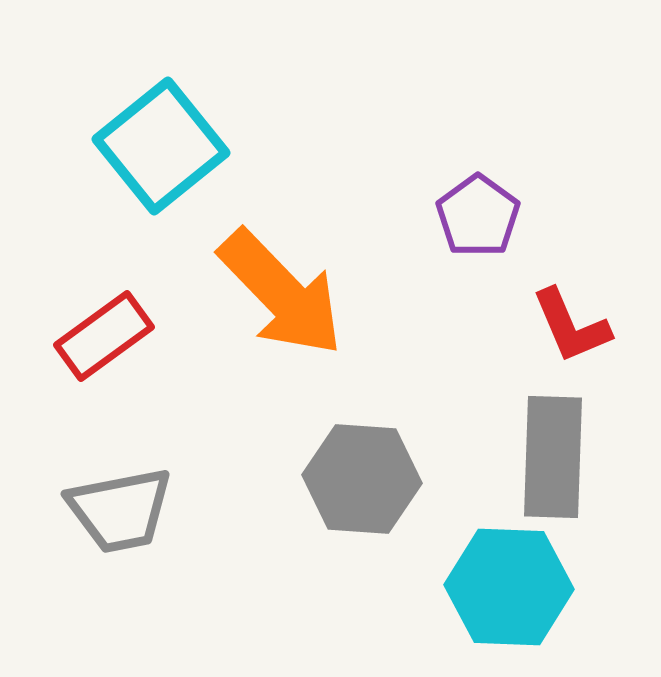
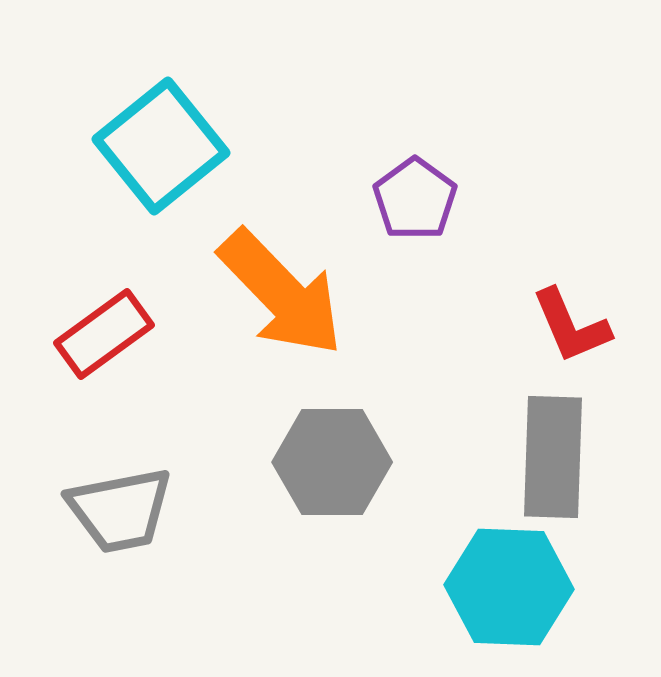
purple pentagon: moved 63 px left, 17 px up
red rectangle: moved 2 px up
gray hexagon: moved 30 px left, 17 px up; rotated 4 degrees counterclockwise
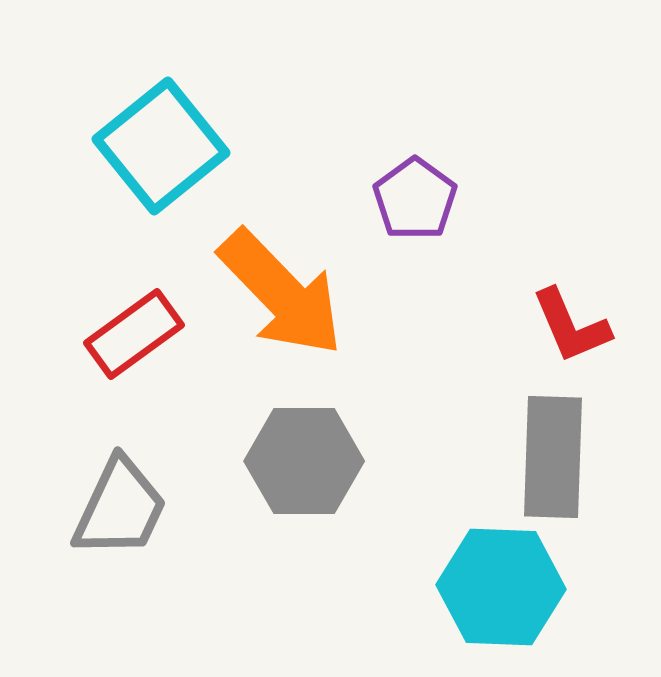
red rectangle: moved 30 px right
gray hexagon: moved 28 px left, 1 px up
gray trapezoid: moved 2 px up; rotated 54 degrees counterclockwise
cyan hexagon: moved 8 px left
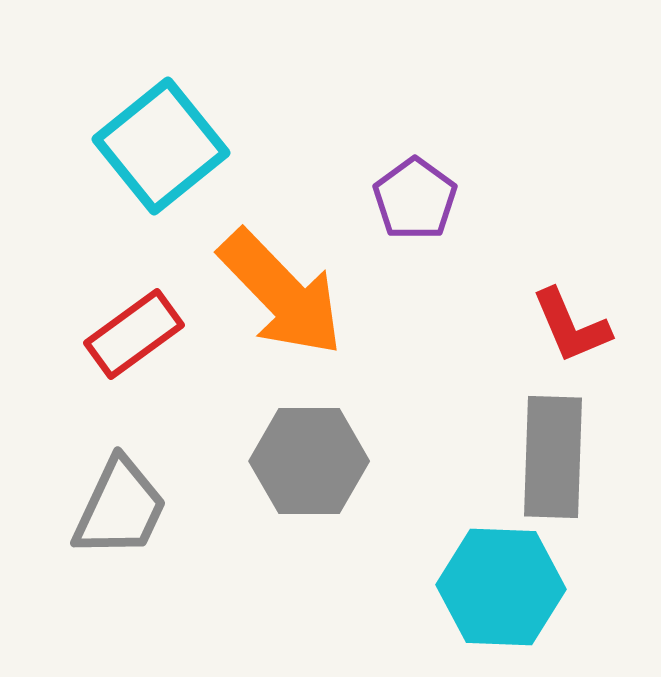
gray hexagon: moved 5 px right
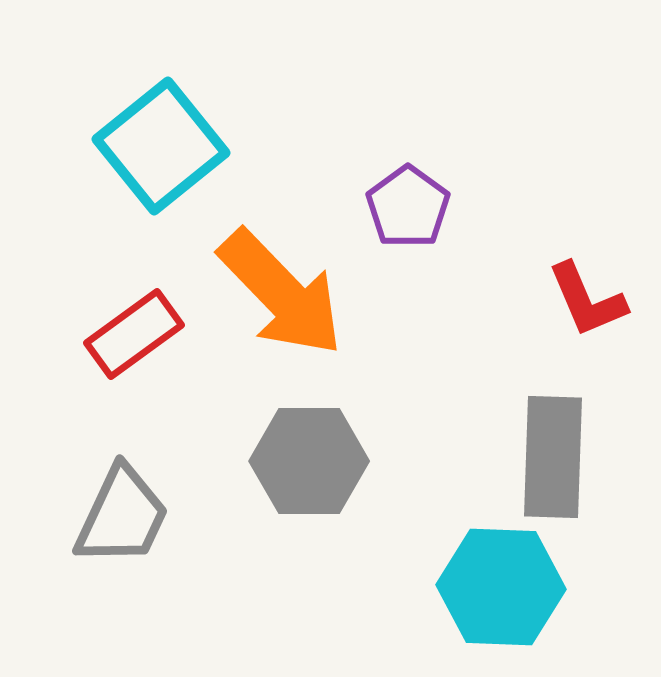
purple pentagon: moved 7 px left, 8 px down
red L-shape: moved 16 px right, 26 px up
gray trapezoid: moved 2 px right, 8 px down
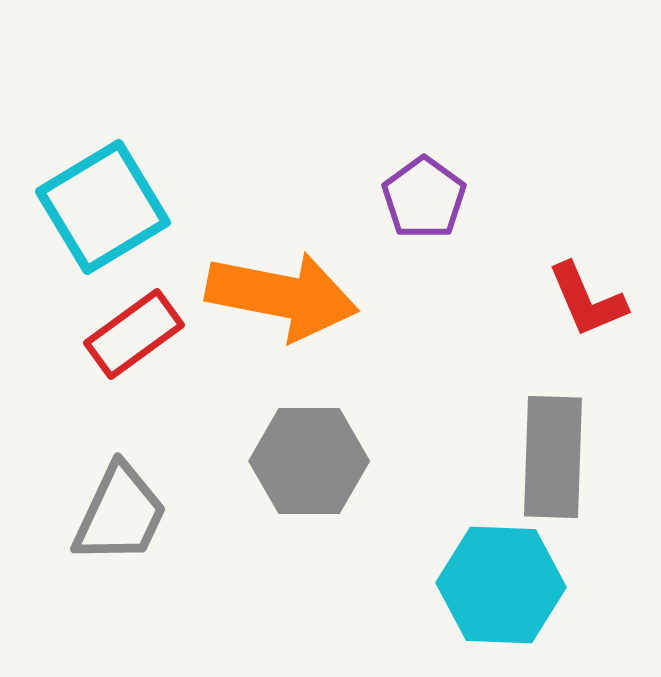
cyan square: moved 58 px left, 61 px down; rotated 8 degrees clockwise
purple pentagon: moved 16 px right, 9 px up
orange arrow: moved 1 px right, 3 px down; rotated 35 degrees counterclockwise
gray trapezoid: moved 2 px left, 2 px up
cyan hexagon: moved 2 px up
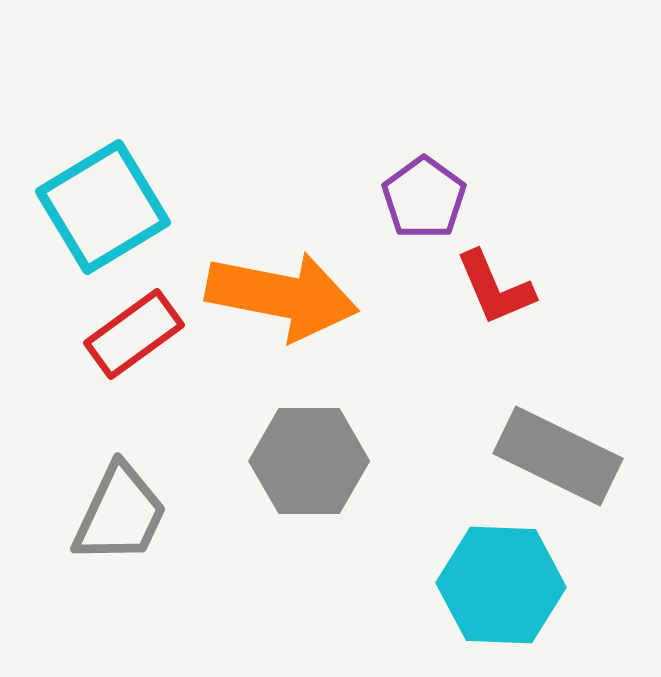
red L-shape: moved 92 px left, 12 px up
gray rectangle: moved 5 px right, 1 px up; rotated 66 degrees counterclockwise
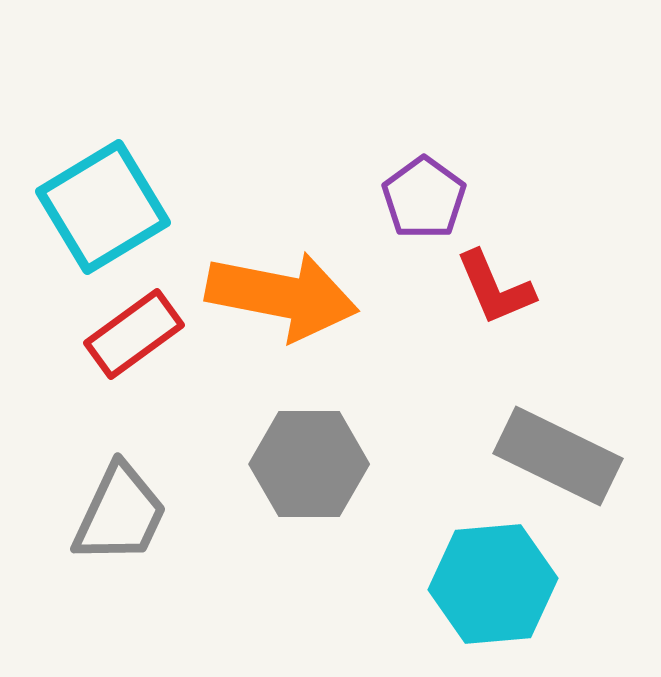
gray hexagon: moved 3 px down
cyan hexagon: moved 8 px left, 1 px up; rotated 7 degrees counterclockwise
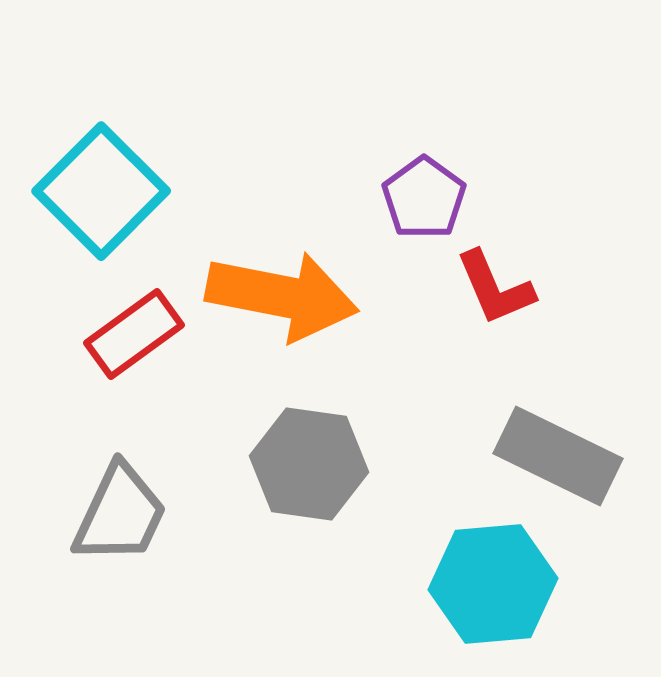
cyan square: moved 2 px left, 16 px up; rotated 14 degrees counterclockwise
gray hexagon: rotated 8 degrees clockwise
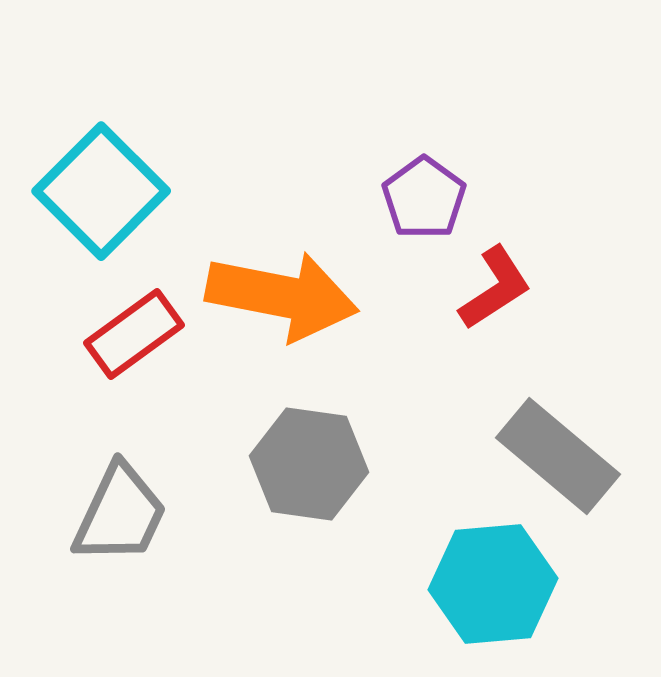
red L-shape: rotated 100 degrees counterclockwise
gray rectangle: rotated 14 degrees clockwise
